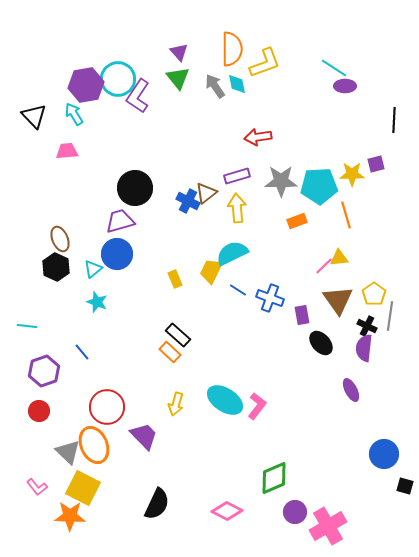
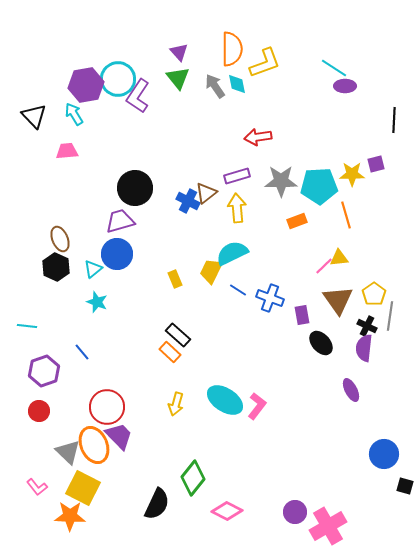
purple trapezoid at (144, 436): moved 25 px left
green diamond at (274, 478): moved 81 px left; rotated 28 degrees counterclockwise
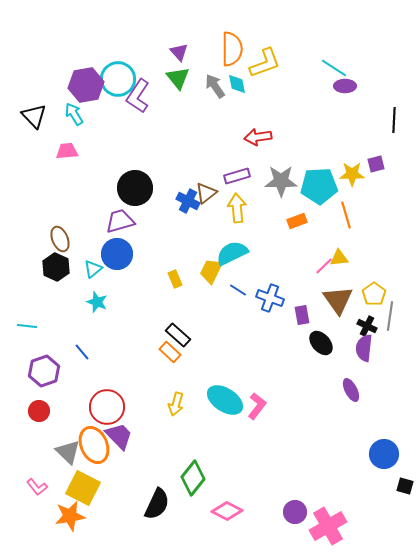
orange star at (70, 516): rotated 12 degrees counterclockwise
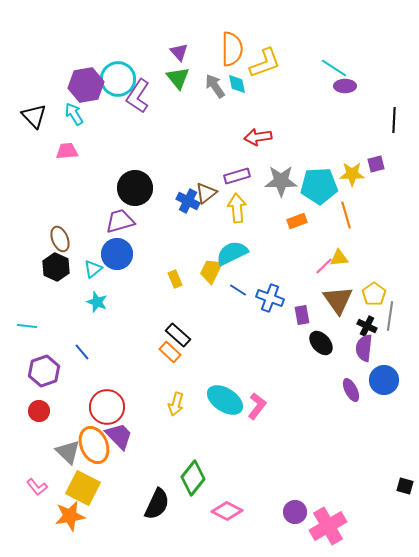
blue circle at (384, 454): moved 74 px up
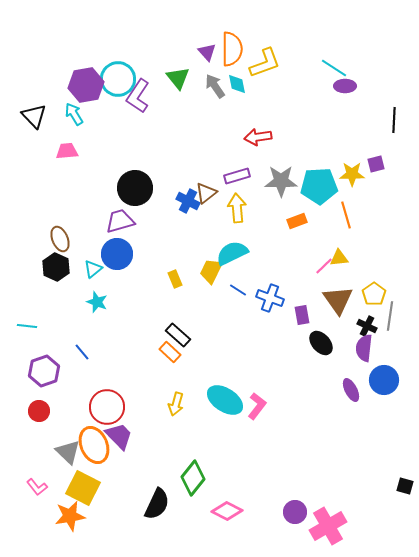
purple triangle at (179, 52): moved 28 px right
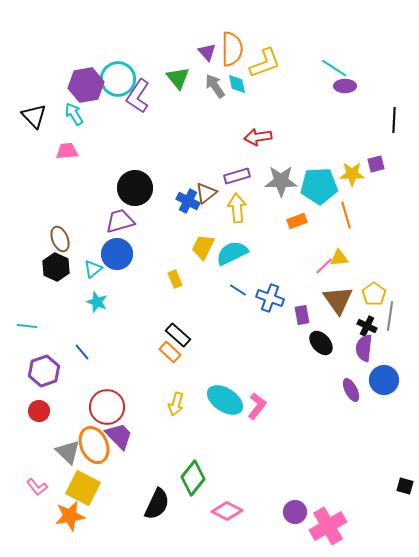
yellow trapezoid at (211, 271): moved 8 px left, 24 px up
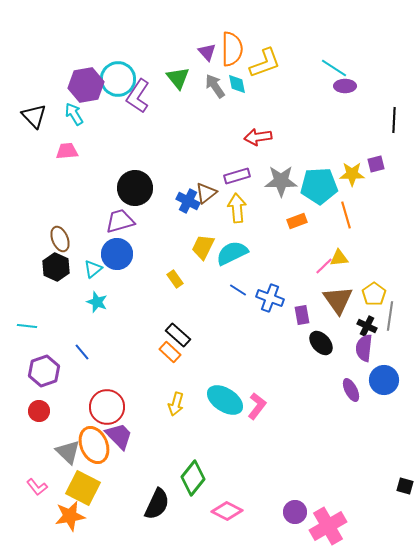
yellow rectangle at (175, 279): rotated 12 degrees counterclockwise
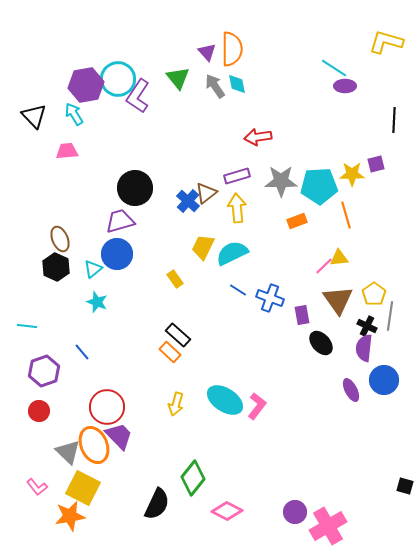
yellow L-shape at (265, 63): moved 121 px right, 21 px up; rotated 144 degrees counterclockwise
blue cross at (188, 201): rotated 15 degrees clockwise
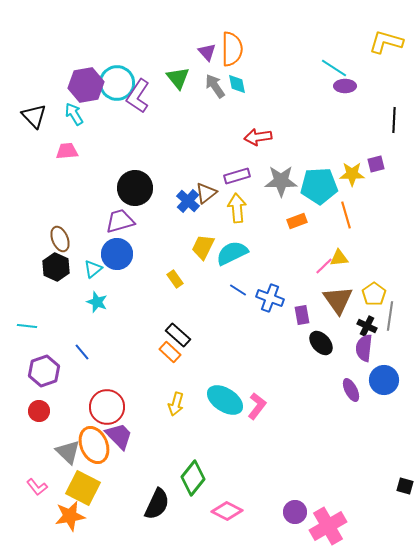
cyan circle at (118, 79): moved 1 px left, 4 px down
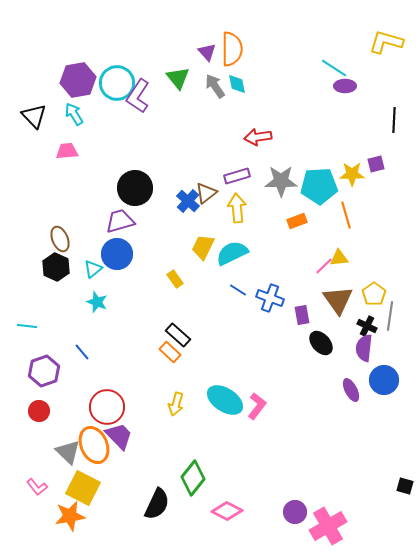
purple hexagon at (86, 85): moved 8 px left, 5 px up
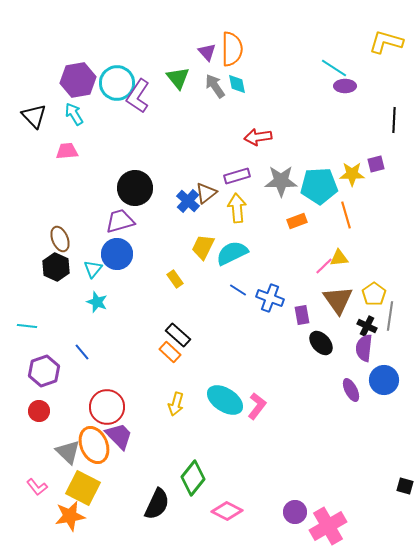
cyan triangle at (93, 269): rotated 12 degrees counterclockwise
